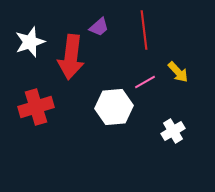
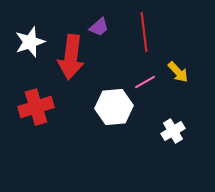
red line: moved 2 px down
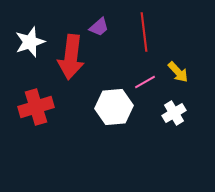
white cross: moved 1 px right, 18 px up
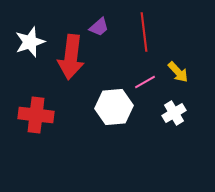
red cross: moved 8 px down; rotated 24 degrees clockwise
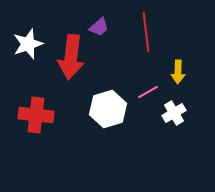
red line: moved 2 px right
white star: moved 2 px left, 2 px down
yellow arrow: rotated 45 degrees clockwise
pink line: moved 3 px right, 10 px down
white hexagon: moved 6 px left, 2 px down; rotated 12 degrees counterclockwise
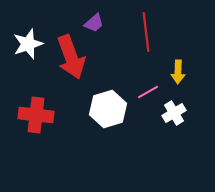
purple trapezoid: moved 5 px left, 4 px up
red arrow: rotated 27 degrees counterclockwise
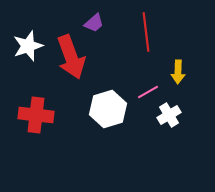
white star: moved 2 px down
white cross: moved 5 px left, 2 px down
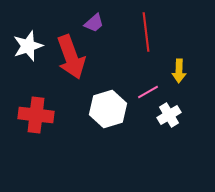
yellow arrow: moved 1 px right, 1 px up
